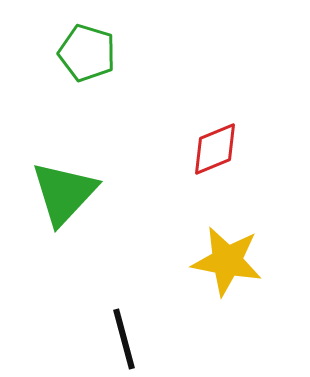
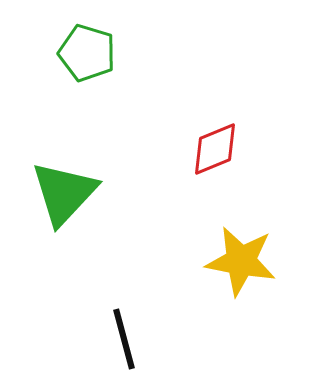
yellow star: moved 14 px right
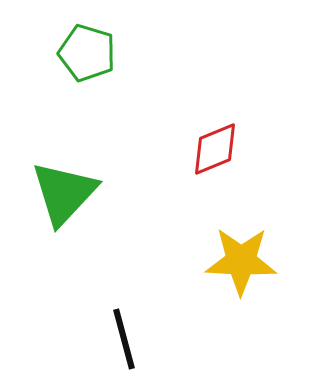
yellow star: rotated 8 degrees counterclockwise
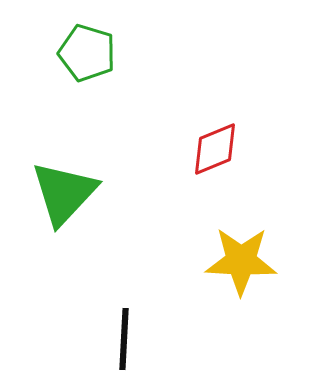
black line: rotated 18 degrees clockwise
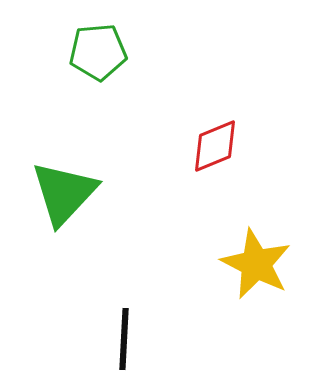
green pentagon: moved 11 px right, 1 px up; rotated 22 degrees counterclockwise
red diamond: moved 3 px up
yellow star: moved 15 px right, 3 px down; rotated 24 degrees clockwise
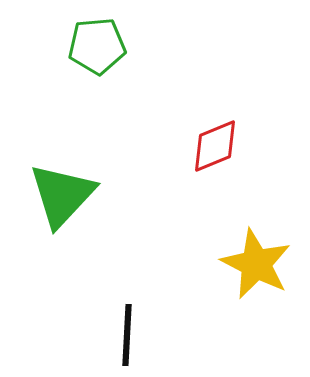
green pentagon: moved 1 px left, 6 px up
green triangle: moved 2 px left, 2 px down
black line: moved 3 px right, 4 px up
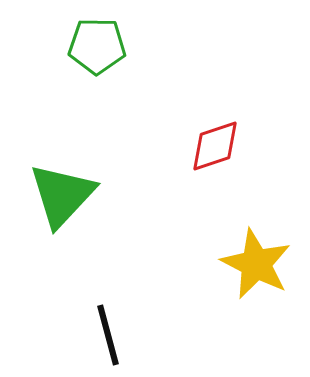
green pentagon: rotated 6 degrees clockwise
red diamond: rotated 4 degrees clockwise
black line: moved 19 px left; rotated 18 degrees counterclockwise
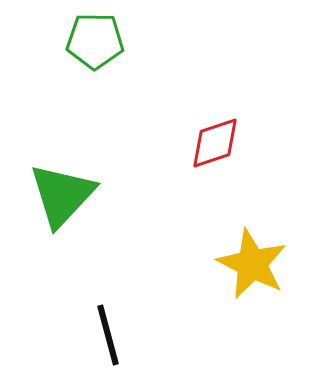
green pentagon: moved 2 px left, 5 px up
red diamond: moved 3 px up
yellow star: moved 4 px left
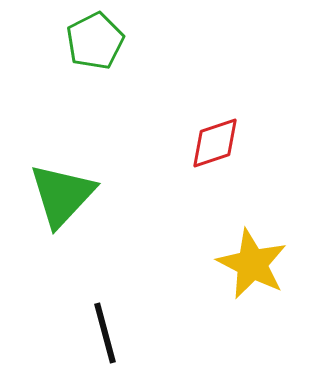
green pentagon: rotated 28 degrees counterclockwise
black line: moved 3 px left, 2 px up
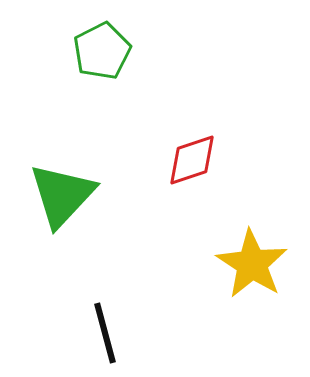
green pentagon: moved 7 px right, 10 px down
red diamond: moved 23 px left, 17 px down
yellow star: rotated 6 degrees clockwise
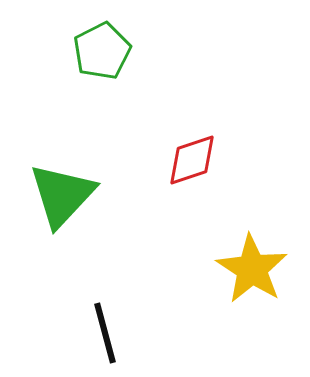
yellow star: moved 5 px down
